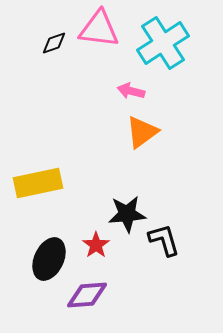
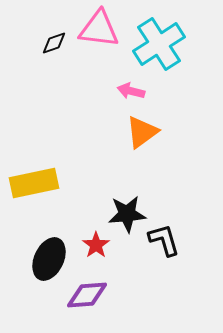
cyan cross: moved 4 px left, 1 px down
yellow rectangle: moved 4 px left
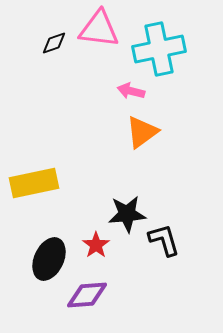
cyan cross: moved 5 px down; rotated 21 degrees clockwise
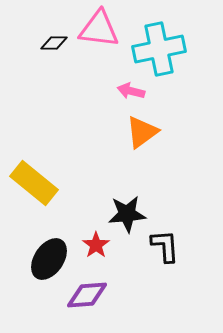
black diamond: rotated 20 degrees clockwise
yellow rectangle: rotated 51 degrees clockwise
black L-shape: moved 1 px right, 6 px down; rotated 12 degrees clockwise
black ellipse: rotated 9 degrees clockwise
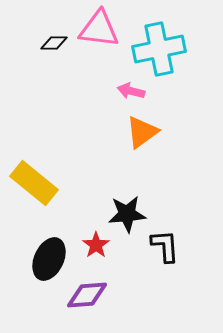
black ellipse: rotated 9 degrees counterclockwise
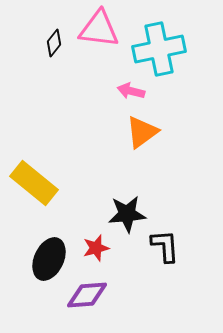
black diamond: rotated 52 degrees counterclockwise
red star: moved 3 px down; rotated 20 degrees clockwise
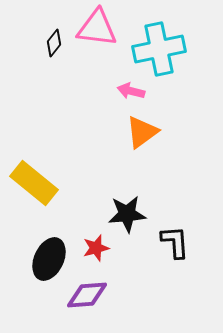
pink triangle: moved 2 px left, 1 px up
black L-shape: moved 10 px right, 4 px up
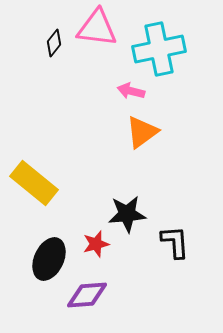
red star: moved 4 px up
